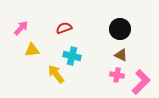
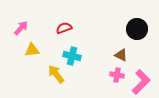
black circle: moved 17 px right
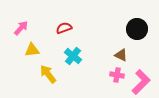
cyan cross: moved 1 px right; rotated 24 degrees clockwise
yellow arrow: moved 8 px left
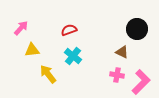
red semicircle: moved 5 px right, 2 px down
brown triangle: moved 1 px right, 3 px up
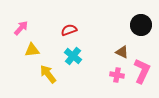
black circle: moved 4 px right, 4 px up
pink L-shape: moved 1 px right, 11 px up; rotated 20 degrees counterclockwise
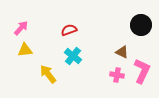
yellow triangle: moved 7 px left
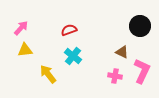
black circle: moved 1 px left, 1 px down
pink cross: moved 2 px left, 1 px down
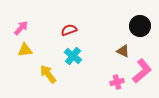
brown triangle: moved 1 px right, 1 px up
pink L-shape: rotated 25 degrees clockwise
pink cross: moved 2 px right, 6 px down; rotated 24 degrees counterclockwise
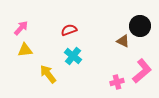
brown triangle: moved 10 px up
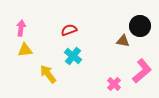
pink arrow: rotated 35 degrees counterclockwise
brown triangle: rotated 16 degrees counterclockwise
pink cross: moved 3 px left, 2 px down; rotated 32 degrees counterclockwise
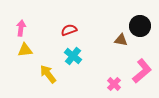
brown triangle: moved 2 px left, 1 px up
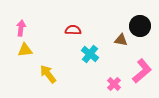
red semicircle: moved 4 px right; rotated 21 degrees clockwise
cyan cross: moved 17 px right, 2 px up
